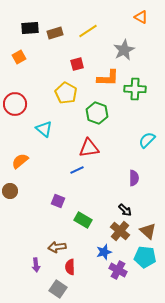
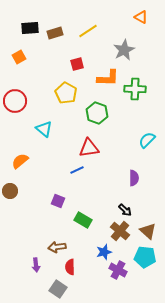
red circle: moved 3 px up
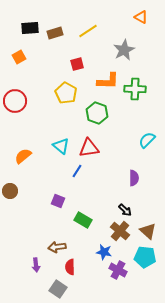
orange L-shape: moved 3 px down
cyan triangle: moved 17 px right, 17 px down
orange semicircle: moved 3 px right, 5 px up
blue line: moved 1 px down; rotated 32 degrees counterclockwise
blue star: rotated 28 degrees clockwise
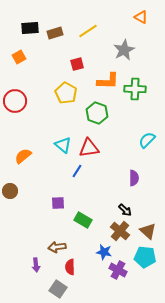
cyan triangle: moved 2 px right, 1 px up
purple square: moved 2 px down; rotated 24 degrees counterclockwise
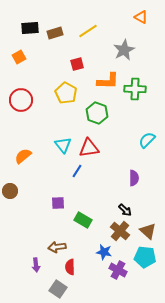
red circle: moved 6 px right, 1 px up
cyan triangle: rotated 12 degrees clockwise
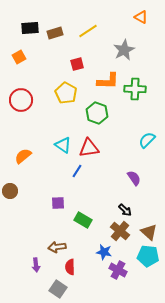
cyan triangle: rotated 18 degrees counterclockwise
purple semicircle: rotated 35 degrees counterclockwise
brown triangle: moved 1 px right, 1 px down
cyan pentagon: moved 3 px right, 1 px up
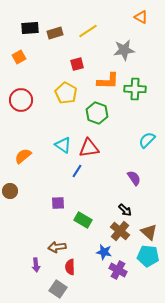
gray star: rotated 20 degrees clockwise
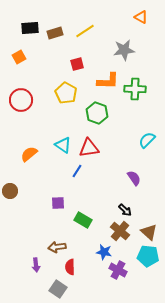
yellow line: moved 3 px left
orange semicircle: moved 6 px right, 2 px up
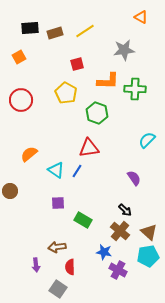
cyan triangle: moved 7 px left, 25 px down
cyan pentagon: rotated 15 degrees counterclockwise
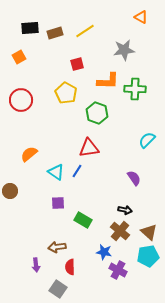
cyan triangle: moved 2 px down
black arrow: rotated 32 degrees counterclockwise
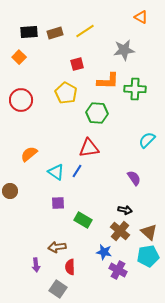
black rectangle: moved 1 px left, 4 px down
orange square: rotated 16 degrees counterclockwise
green hexagon: rotated 15 degrees counterclockwise
